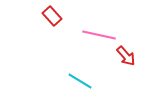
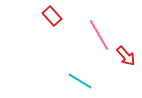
pink line: rotated 48 degrees clockwise
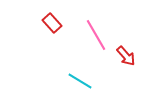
red rectangle: moved 7 px down
pink line: moved 3 px left
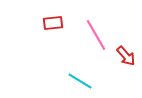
red rectangle: moved 1 px right; rotated 54 degrees counterclockwise
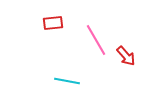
pink line: moved 5 px down
cyan line: moved 13 px left; rotated 20 degrees counterclockwise
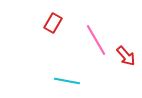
red rectangle: rotated 54 degrees counterclockwise
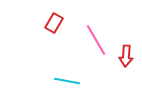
red rectangle: moved 1 px right
red arrow: rotated 45 degrees clockwise
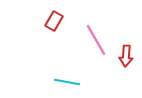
red rectangle: moved 2 px up
cyan line: moved 1 px down
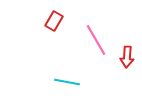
red arrow: moved 1 px right, 1 px down
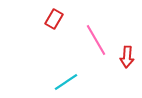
red rectangle: moved 2 px up
cyan line: moved 1 px left; rotated 45 degrees counterclockwise
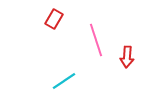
pink line: rotated 12 degrees clockwise
cyan line: moved 2 px left, 1 px up
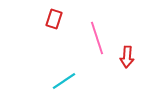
red rectangle: rotated 12 degrees counterclockwise
pink line: moved 1 px right, 2 px up
